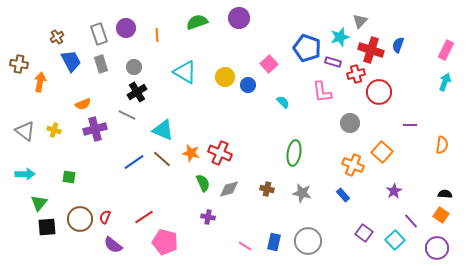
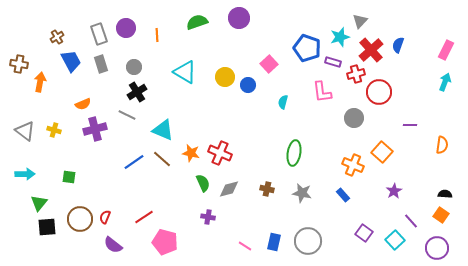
red cross at (371, 50): rotated 30 degrees clockwise
cyan semicircle at (283, 102): rotated 120 degrees counterclockwise
gray circle at (350, 123): moved 4 px right, 5 px up
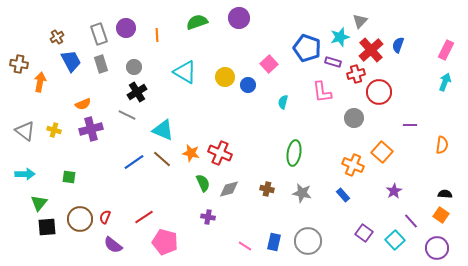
purple cross at (95, 129): moved 4 px left
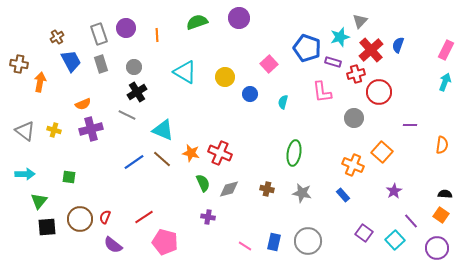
blue circle at (248, 85): moved 2 px right, 9 px down
green triangle at (39, 203): moved 2 px up
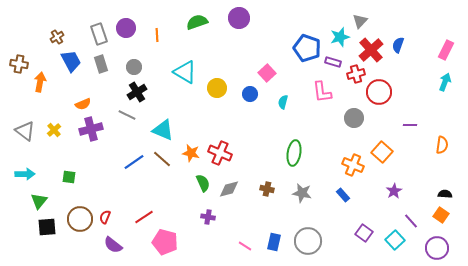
pink square at (269, 64): moved 2 px left, 9 px down
yellow circle at (225, 77): moved 8 px left, 11 px down
yellow cross at (54, 130): rotated 32 degrees clockwise
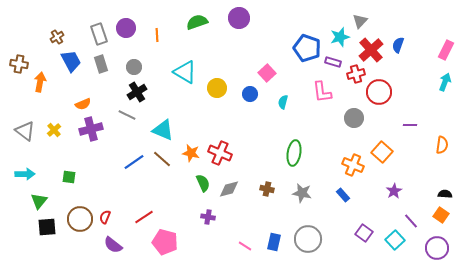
gray circle at (308, 241): moved 2 px up
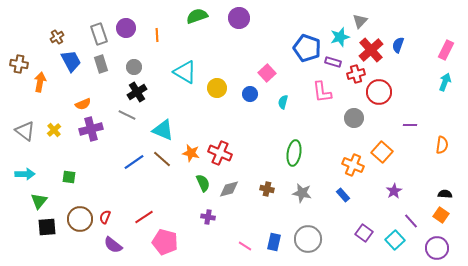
green semicircle at (197, 22): moved 6 px up
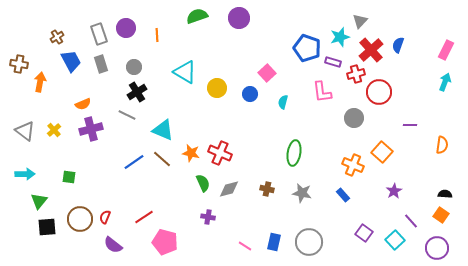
gray circle at (308, 239): moved 1 px right, 3 px down
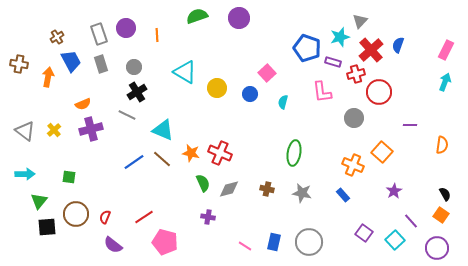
orange arrow at (40, 82): moved 8 px right, 5 px up
black semicircle at (445, 194): rotated 56 degrees clockwise
brown circle at (80, 219): moved 4 px left, 5 px up
